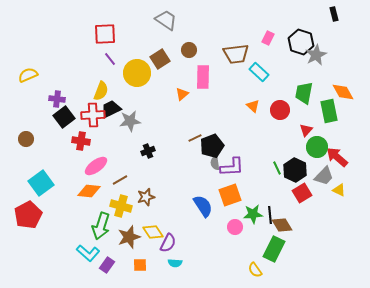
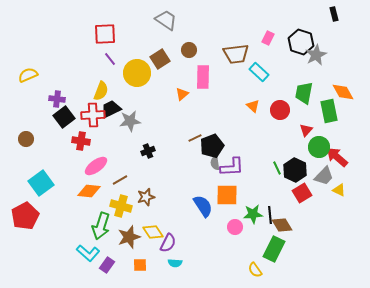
green circle at (317, 147): moved 2 px right
orange square at (230, 195): moved 3 px left; rotated 20 degrees clockwise
red pentagon at (28, 215): moved 3 px left, 1 px down
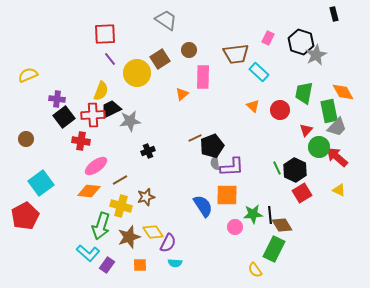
gray trapezoid at (324, 176): moved 13 px right, 49 px up
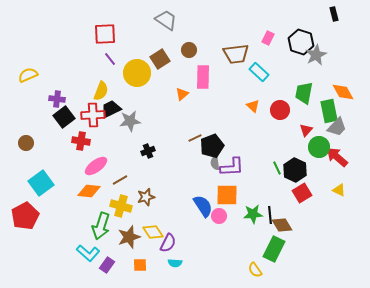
brown circle at (26, 139): moved 4 px down
pink circle at (235, 227): moved 16 px left, 11 px up
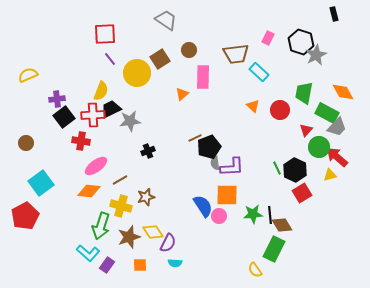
purple cross at (57, 99): rotated 14 degrees counterclockwise
green rectangle at (329, 111): moved 2 px left, 2 px down; rotated 50 degrees counterclockwise
black pentagon at (212, 146): moved 3 px left, 1 px down
yellow triangle at (339, 190): moved 9 px left, 15 px up; rotated 40 degrees counterclockwise
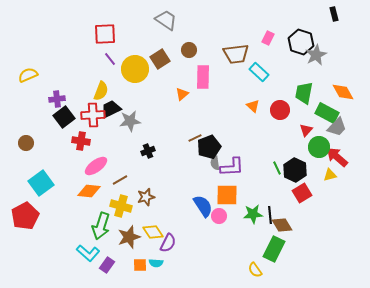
yellow circle at (137, 73): moved 2 px left, 4 px up
cyan semicircle at (175, 263): moved 19 px left
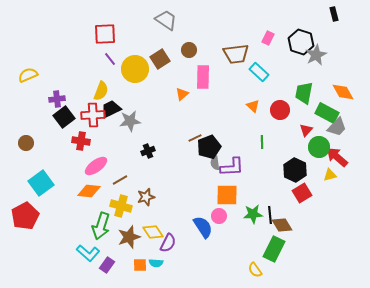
green line at (277, 168): moved 15 px left, 26 px up; rotated 24 degrees clockwise
blue semicircle at (203, 206): moved 21 px down
